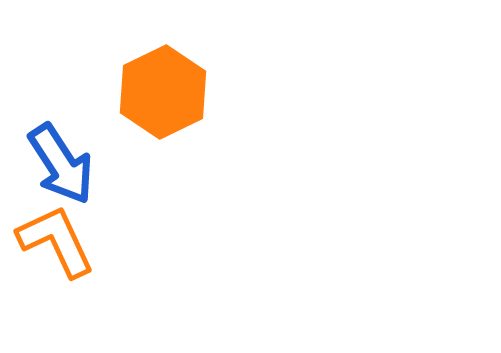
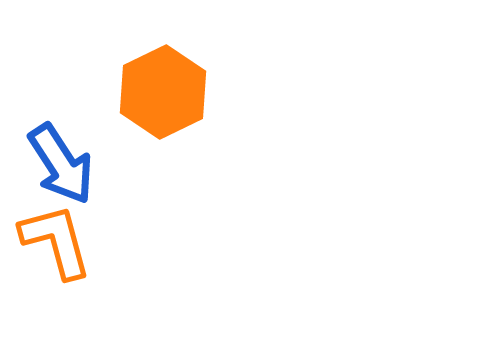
orange L-shape: rotated 10 degrees clockwise
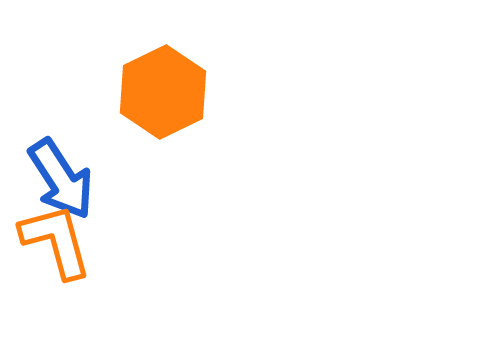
blue arrow: moved 15 px down
